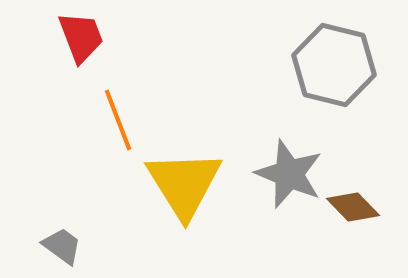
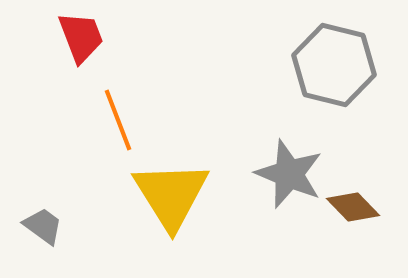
yellow triangle: moved 13 px left, 11 px down
gray trapezoid: moved 19 px left, 20 px up
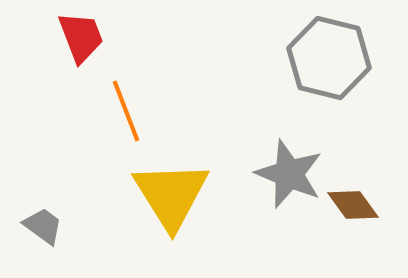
gray hexagon: moved 5 px left, 7 px up
orange line: moved 8 px right, 9 px up
brown diamond: moved 2 px up; rotated 8 degrees clockwise
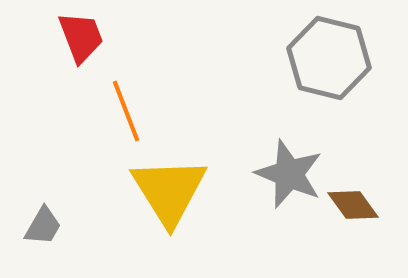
yellow triangle: moved 2 px left, 4 px up
gray trapezoid: rotated 84 degrees clockwise
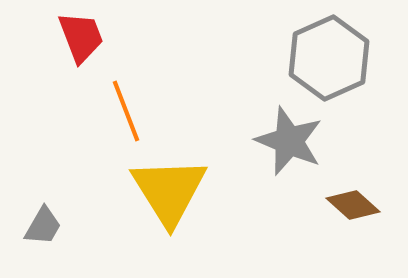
gray hexagon: rotated 22 degrees clockwise
gray star: moved 33 px up
brown diamond: rotated 12 degrees counterclockwise
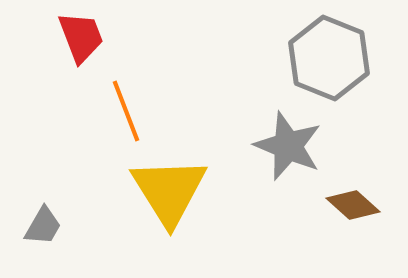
gray hexagon: rotated 14 degrees counterclockwise
gray star: moved 1 px left, 5 px down
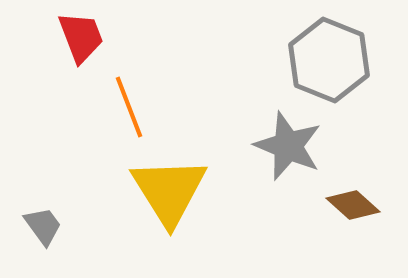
gray hexagon: moved 2 px down
orange line: moved 3 px right, 4 px up
gray trapezoid: rotated 66 degrees counterclockwise
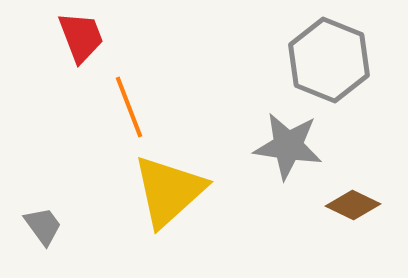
gray star: rotated 14 degrees counterclockwise
yellow triangle: rotated 20 degrees clockwise
brown diamond: rotated 16 degrees counterclockwise
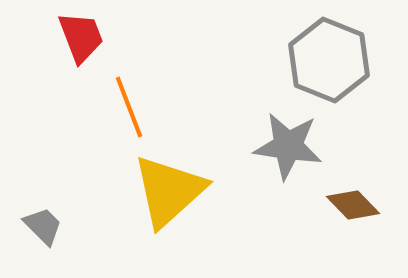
brown diamond: rotated 20 degrees clockwise
gray trapezoid: rotated 9 degrees counterclockwise
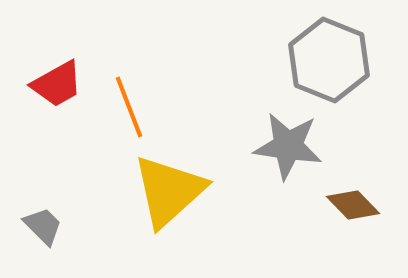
red trapezoid: moved 24 px left, 47 px down; rotated 82 degrees clockwise
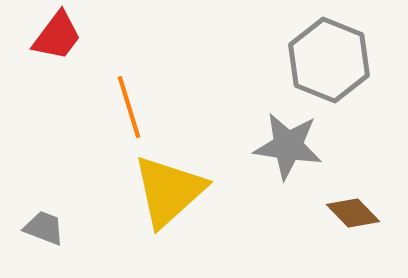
red trapezoid: moved 48 px up; rotated 24 degrees counterclockwise
orange line: rotated 4 degrees clockwise
brown diamond: moved 8 px down
gray trapezoid: moved 1 px right, 2 px down; rotated 24 degrees counterclockwise
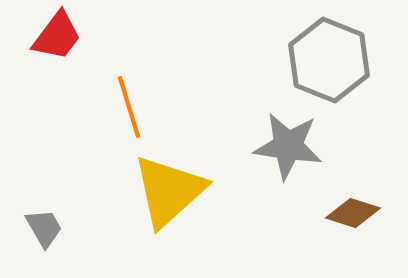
brown diamond: rotated 28 degrees counterclockwise
gray trapezoid: rotated 39 degrees clockwise
